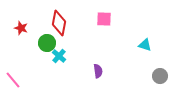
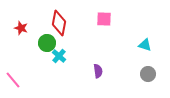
gray circle: moved 12 px left, 2 px up
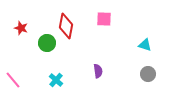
red diamond: moved 7 px right, 3 px down
cyan cross: moved 3 px left, 24 px down
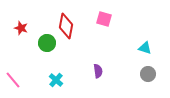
pink square: rotated 14 degrees clockwise
cyan triangle: moved 3 px down
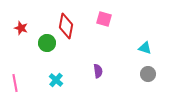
pink line: moved 2 px right, 3 px down; rotated 30 degrees clockwise
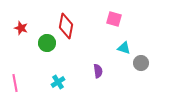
pink square: moved 10 px right
cyan triangle: moved 21 px left
gray circle: moved 7 px left, 11 px up
cyan cross: moved 2 px right, 2 px down; rotated 16 degrees clockwise
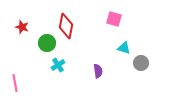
red star: moved 1 px right, 1 px up
cyan cross: moved 17 px up
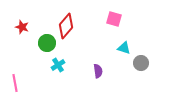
red diamond: rotated 30 degrees clockwise
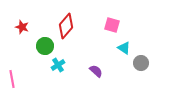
pink square: moved 2 px left, 6 px down
green circle: moved 2 px left, 3 px down
cyan triangle: rotated 16 degrees clockwise
purple semicircle: moved 2 px left; rotated 40 degrees counterclockwise
pink line: moved 3 px left, 4 px up
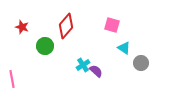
cyan cross: moved 25 px right
